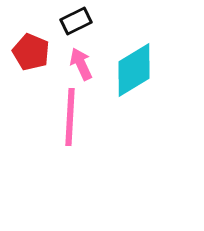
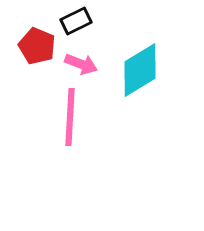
red pentagon: moved 6 px right, 6 px up
pink arrow: rotated 136 degrees clockwise
cyan diamond: moved 6 px right
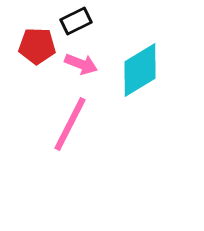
red pentagon: rotated 21 degrees counterclockwise
pink line: moved 7 px down; rotated 24 degrees clockwise
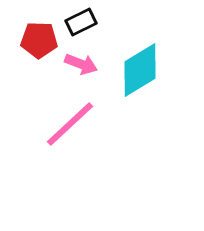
black rectangle: moved 5 px right, 1 px down
red pentagon: moved 2 px right, 6 px up
pink line: rotated 20 degrees clockwise
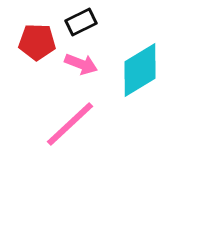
red pentagon: moved 2 px left, 2 px down
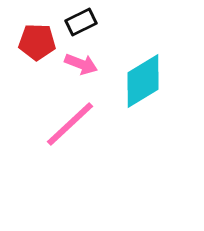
cyan diamond: moved 3 px right, 11 px down
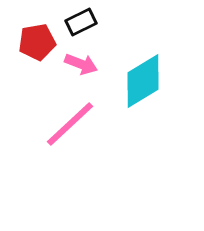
red pentagon: rotated 12 degrees counterclockwise
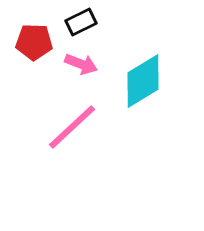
red pentagon: moved 3 px left; rotated 12 degrees clockwise
pink line: moved 2 px right, 3 px down
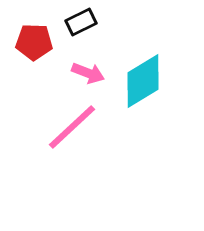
pink arrow: moved 7 px right, 9 px down
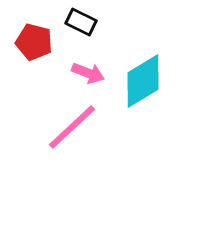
black rectangle: rotated 52 degrees clockwise
red pentagon: rotated 12 degrees clockwise
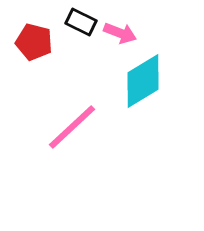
pink arrow: moved 32 px right, 40 px up
